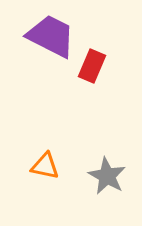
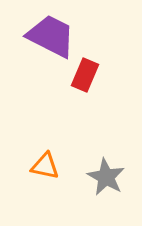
red rectangle: moved 7 px left, 9 px down
gray star: moved 1 px left, 1 px down
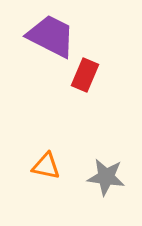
orange triangle: moved 1 px right
gray star: rotated 21 degrees counterclockwise
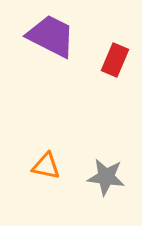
red rectangle: moved 30 px right, 15 px up
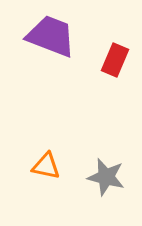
purple trapezoid: rotated 6 degrees counterclockwise
gray star: rotated 6 degrees clockwise
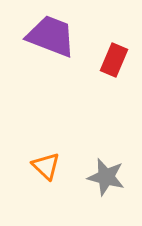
red rectangle: moved 1 px left
orange triangle: rotated 32 degrees clockwise
